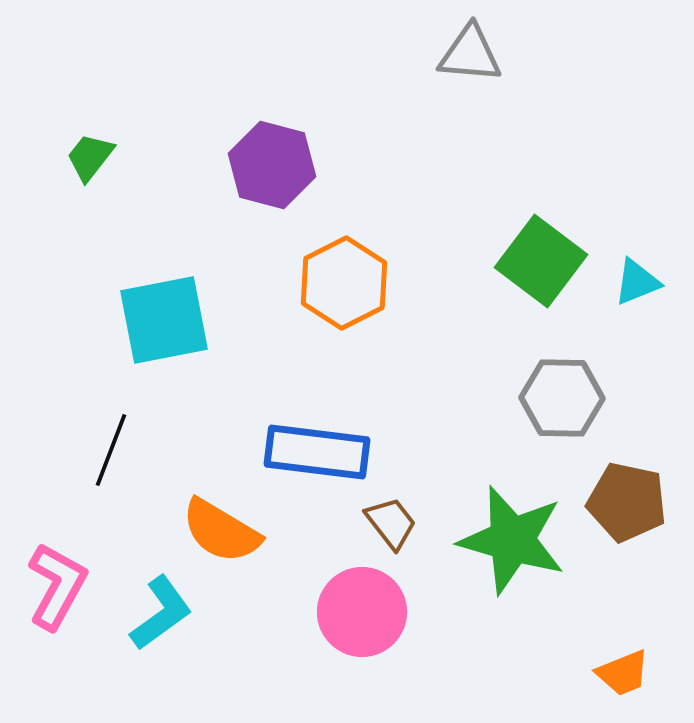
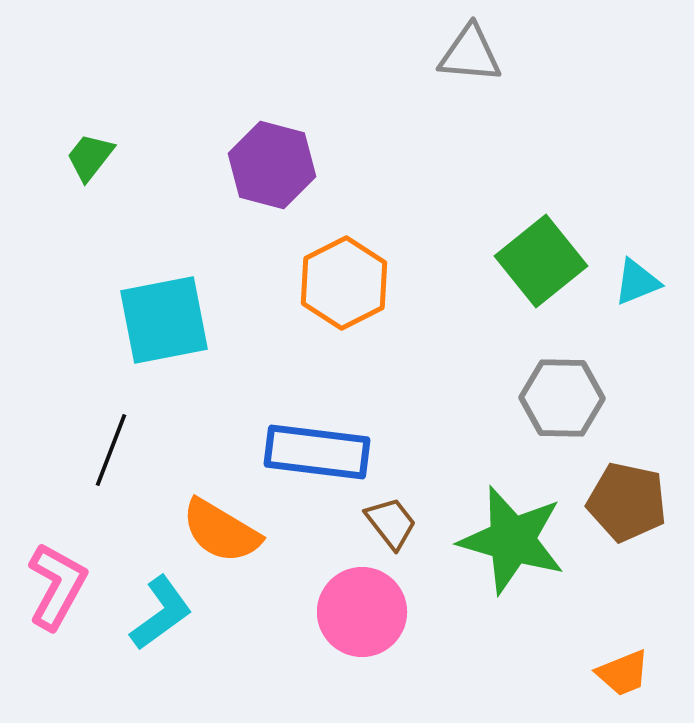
green square: rotated 14 degrees clockwise
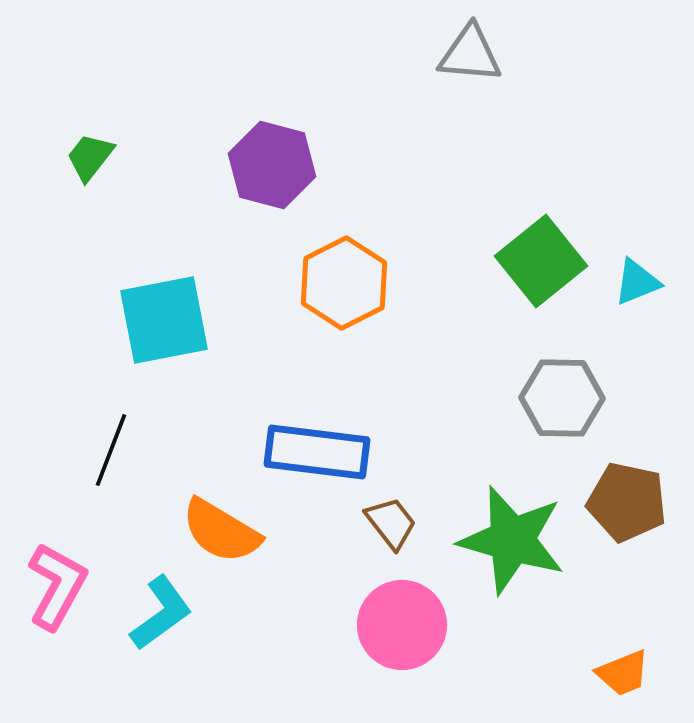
pink circle: moved 40 px right, 13 px down
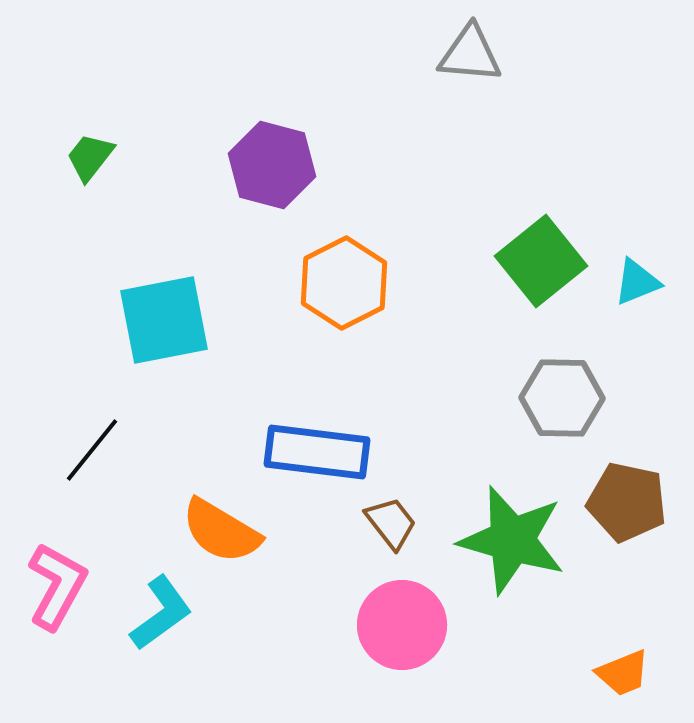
black line: moved 19 px left; rotated 18 degrees clockwise
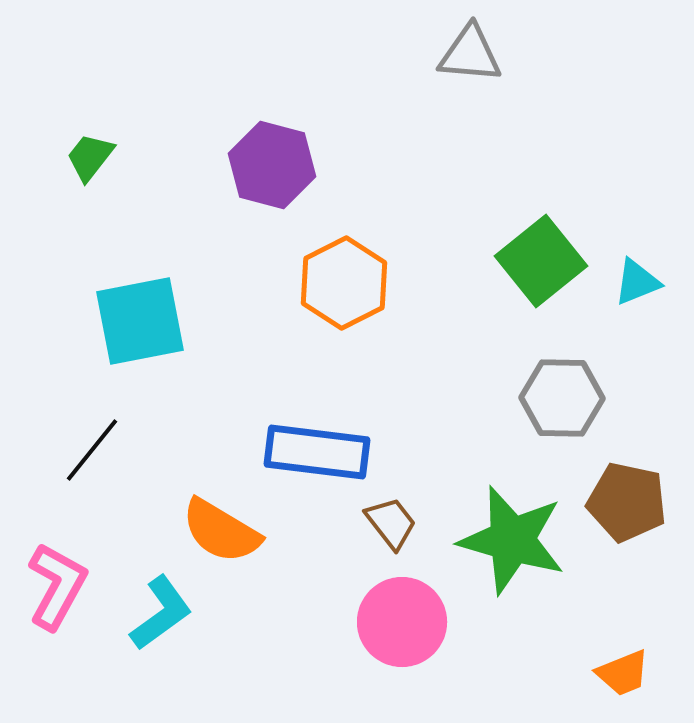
cyan square: moved 24 px left, 1 px down
pink circle: moved 3 px up
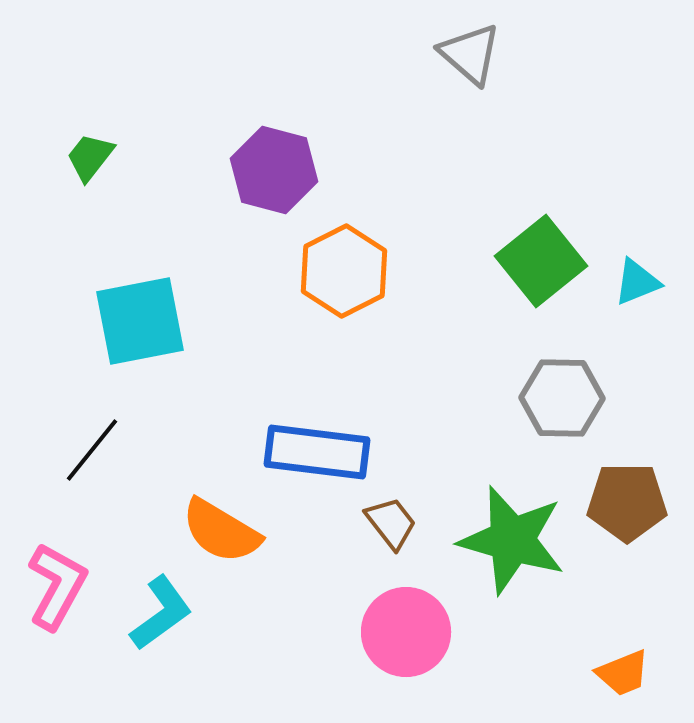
gray triangle: rotated 36 degrees clockwise
purple hexagon: moved 2 px right, 5 px down
orange hexagon: moved 12 px up
brown pentagon: rotated 12 degrees counterclockwise
pink circle: moved 4 px right, 10 px down
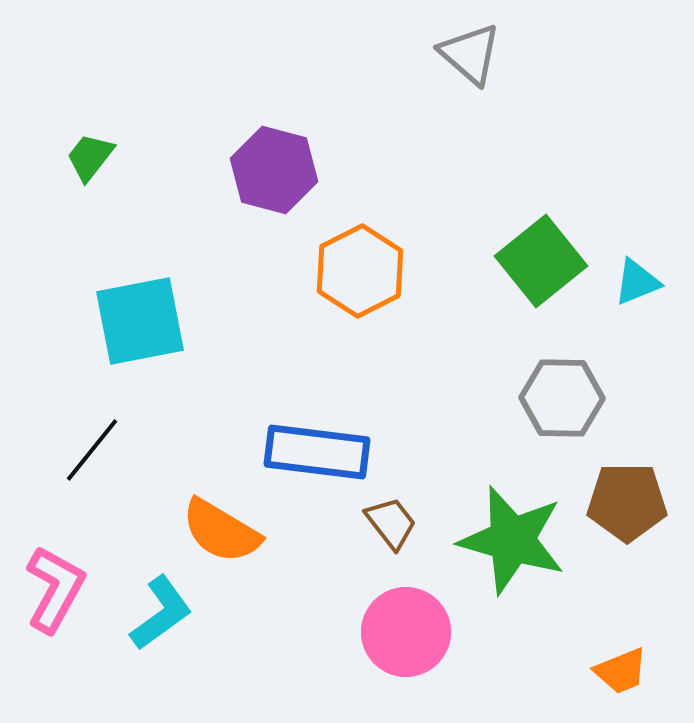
orange hexagon: moved 16 px right
pink L-shape: moved 2 px left, 3 px down
orange trapezoid: moved 2 px left, 2 px up
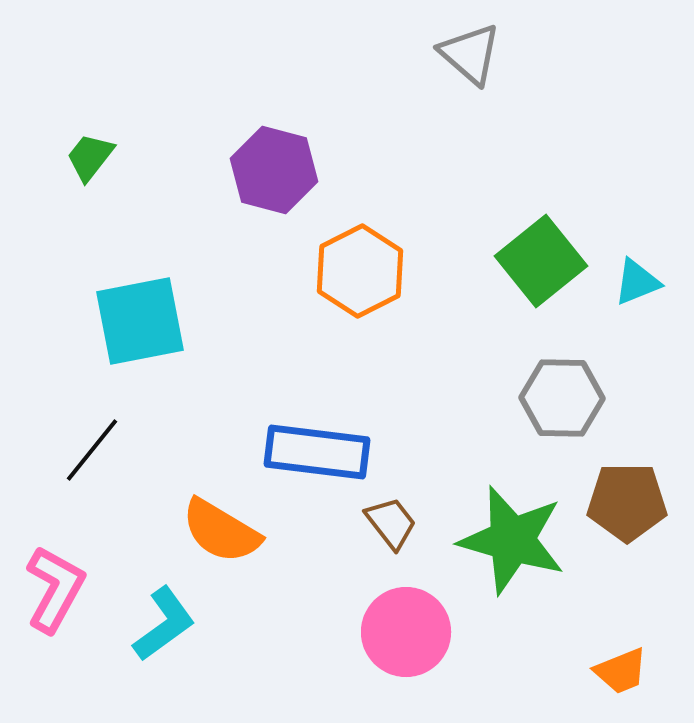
cyan L-shape: moved 3 px right, 11 px down
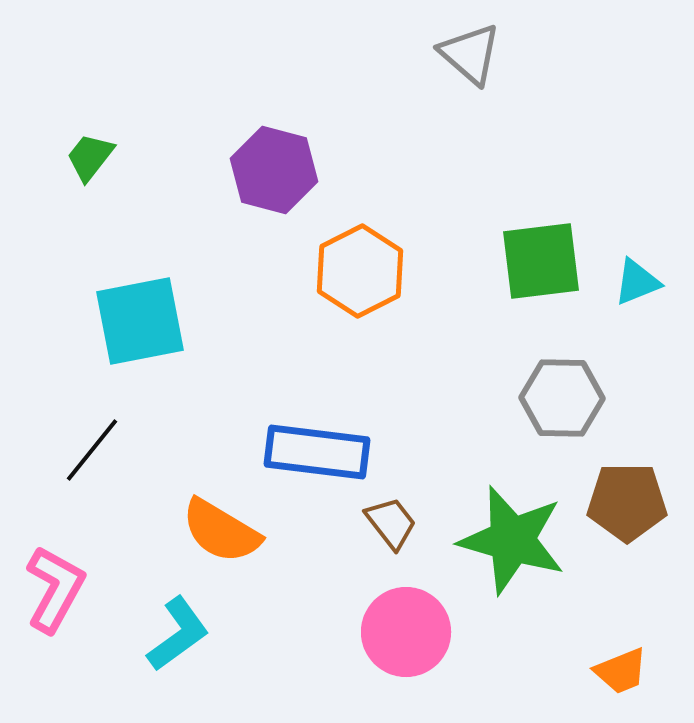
green square: rotated 32 degrees clockwise
cyan L-shape: moved 14 px right, 10 px down
